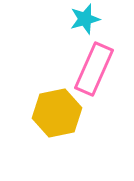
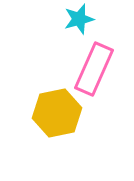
cyan star: moved 6 px left
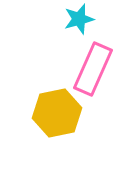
pink rectangle: moved 1 px left
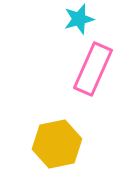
yellow hexagon: moved 31 px down
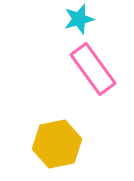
pink rectangle: rotated 60 degrees counterclockwise
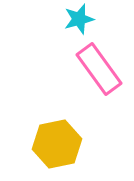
pink rectangle: moved 6 px right
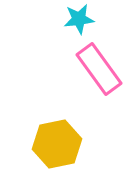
cyan star: rotated 8 degrees clockwise
